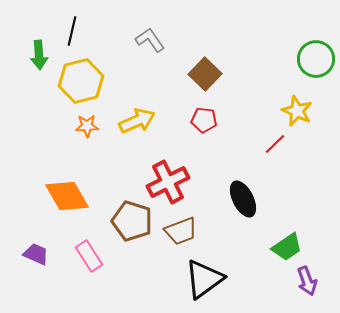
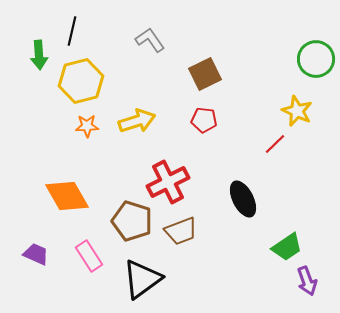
brown square: rotated 20 degrees clockwise
yellow arrow: rotated 6 degrees clockwise
black triangle: moved 62 px left
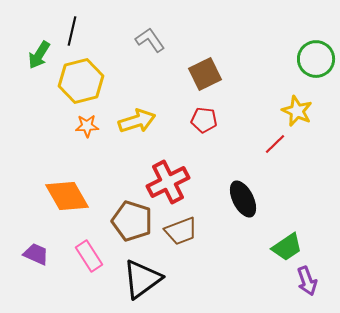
green arrow: rotated 36 degrees clockwise
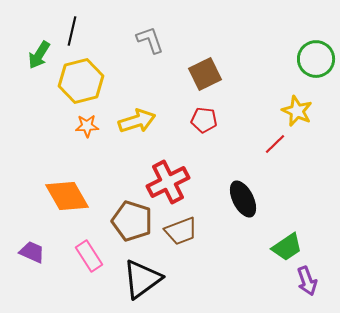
gray L-shape: rotated 16 degrees clockwise
purple trapezoid: moved 4 px left, 2 px up
